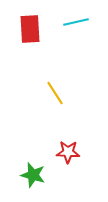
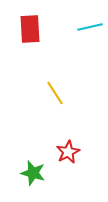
cyan line: moved 14 px right, 5 px down
red star: rotated 30 degrees counterclockwise
green star: moved 2 px up
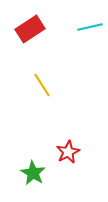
red rectangle: rotated 60 degrees clockwise
yellow line: moved 13 px left, 8 px up
green star: rotated 15 degrees clockwise
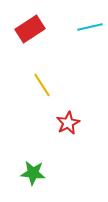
red star: moved 29 px up
green star: rotated 25 degrees counterclockwise
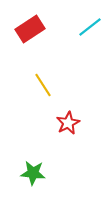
cyan line: rotated 25 degrees counterclockwise
yellow line: moved 1 px right
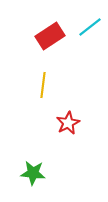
red rectangle: moved 20 px right, 7 px down
yellow line: rotated 40 degrees clockwise
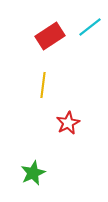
green star: rotated 30 degrees counterclockwise
